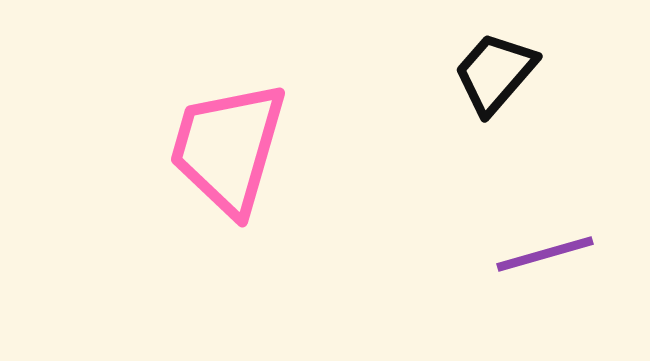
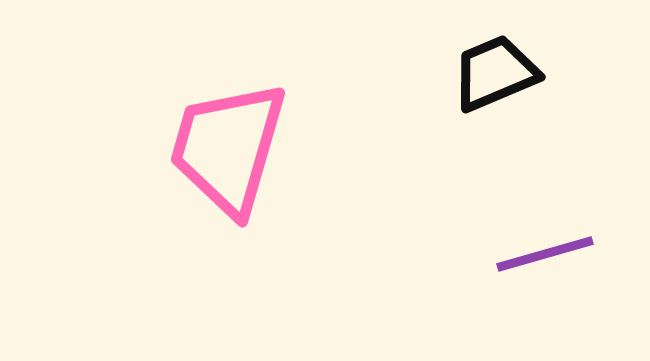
black trapezoid: rotated 26 degrees clockwise
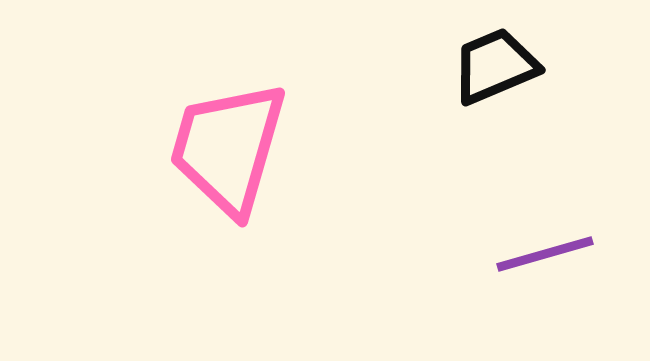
black trapezoid: moved 7 px up
